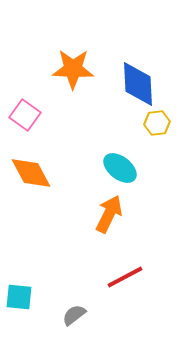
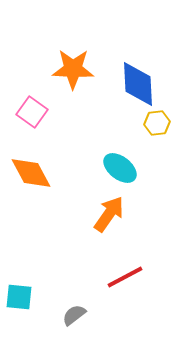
pink square: moved 7 px right, 3 px up
orange arrow: rotated 9 degrees clockwise
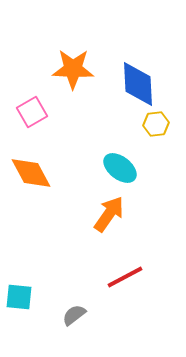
pink square: rotated 24 degrees clockwise
yellow hexagon: moved 1 px left, 1 px down
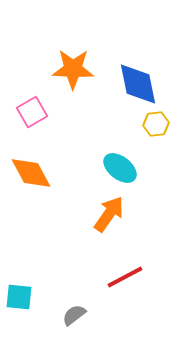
blue diamond: rotated 9 degrees counterclockwise
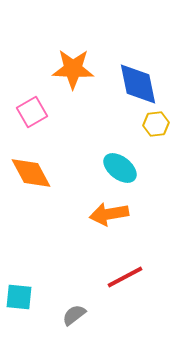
orange arrow: rotated 135 degrees counterclockwise
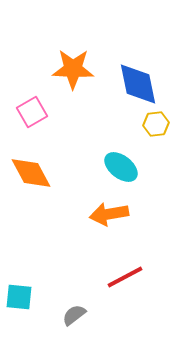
cyan ellipse: moved 1 px right, 1 px up
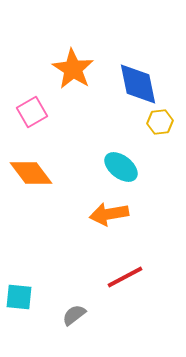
orange star: rotated 30 degrees clockwise
yellow hexagon: moved 4 px right, 2 px up
orange diamond: rotated 9 degrees counterclockwise
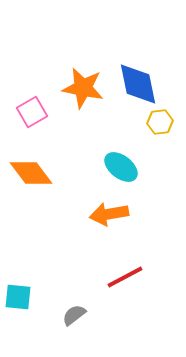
orange star: moved 10 px right, 19 px down; rotated 21 degrees counterclockwise
cyan square: moved 1 px left
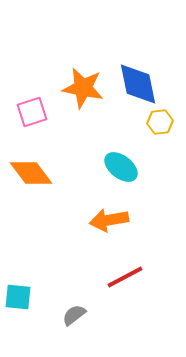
pink square: rotated 12 degrees clockwise
orange arrow: moved 6 px down
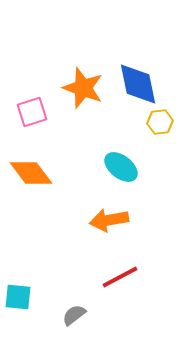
orange star: rotated 9 degrees clockwise
red line: moved 5 px left
